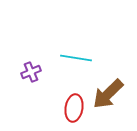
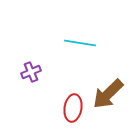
cyan line: moved 4 px right, 15 px up
red ellipse: moved 1 px left
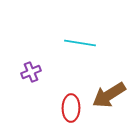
brown arrow: moved 1 px right, 1 px down; rotated 12 degrees clockwise
red ellipse: moved 2 px left; rotated 8 degrees counterclockwise
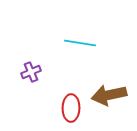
brown arrow: rotated 20 degrees clockwise
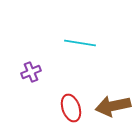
brown arrow: moved 4 px right, 11 px down
red ellipse: rotated 20 degrees counterclockwise
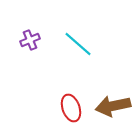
cyan line: moved 2 px left, 1 px down; rotated 32 degrees clockwise
purple cross: moved 1 px left, 32 px up
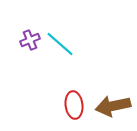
cyan line: moved 18 px left
red ellipse: moved 3 px right, 3 px up; rotated 12 degrees clockwise
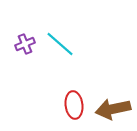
purple cross: moved 5 px left, 4 px down
brown arrow: moved 3 px down
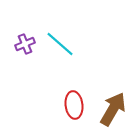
brown arrow: rotated 132 degrees clockwise
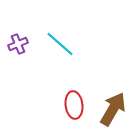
purple cross: moved 7 px left
